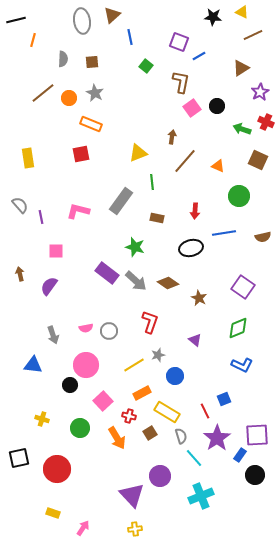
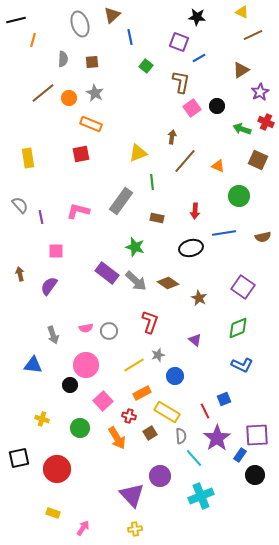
black star at (213, 17): moved 16 px left
gray ellipse at (82, 21): moved 2 px left, 3 px down; rotated 10 degrees counterclockwise
blue line at (199, 56): moved 2 px down
brown triangle at (241, 68): moved 2 px down
gray semicircle at (181, 436): rotated 14 degrees clockwise
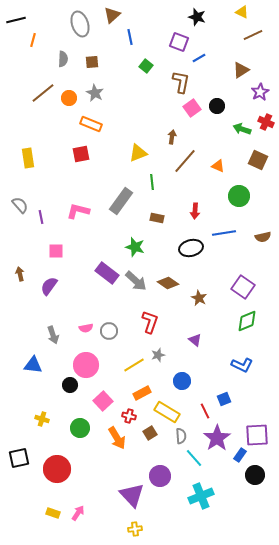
black star at (197, 17): rotated 12 degrees clockwise
green diamond at (238, 328): moved 9 px right, 7 px up
blue circle at (175, 376): moved 7 px right, 5 px down
pink arrow at (83, 528): moved 5 px left, 15 px up
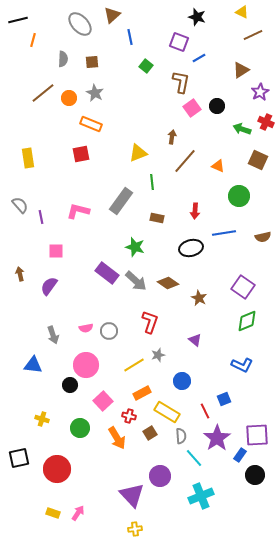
black line at (16, 20): moved 2 px right
gray ellipse at (80, 24): rotated 25 degrees counterclockwise
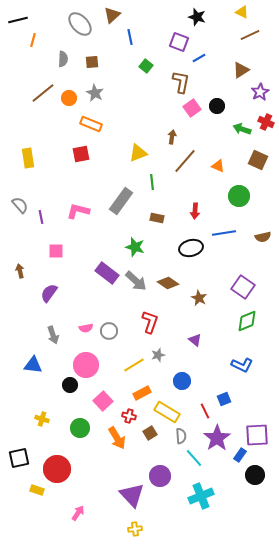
brown line at (253, 35): moved 3 px left
brown arrow at (20, 274): moved 3 px up
purple semicircle at (49, 286): moved 7 px down
yellow rectangle at (53, 513): moved 16 px left, 23 px up
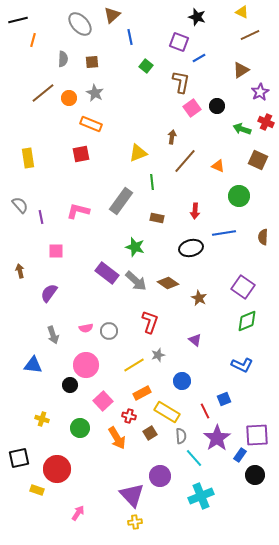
brown semicircle at (263, 237): rotated 105 degrees clockwise
yellow cross at (135, 529): moved 7 px up
